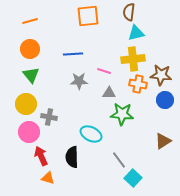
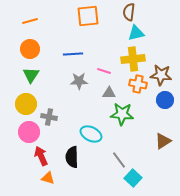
green triangle: rotated 12 degrees clockwise
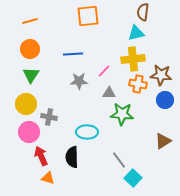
brown semicircle: moved 14 px right
pink line: rotated 64 degrees counterclockwise
cyan ellipse: moved 4 px left, 2 px up; rotated 25 degrees counterclockwise
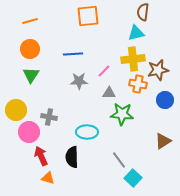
brown star: moved 3 px left, 5 px up; rotated 20 degrees counterclockwise
yellow circle: moved 10 px left, 6 px down
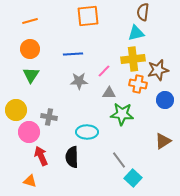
orange triangle: moved 18 px left, 3 px down
